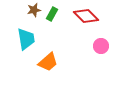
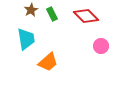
brown star: moved 3 px left; rotated 16 degrees counterclockwise
green rectangle: rotated 56 degrees counterclockwise
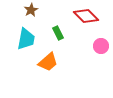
green rectangle: moved 6 px right, 19 px down
cyan trapezoid: rotated 20 degrees clockwise
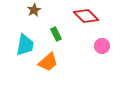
brown star: moved 3 px right
green rectangle: moved 2 px left, 1 px down
cyan trapezoid: moved 1 px left, 6 px down
pink circle: moved 1 px right
